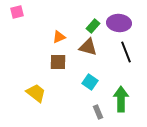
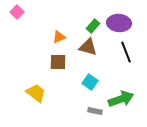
pink square: rotated 32 degrees counterclockwise
green arrow: rotated 70 degrees clockwise
gray rectangle: moved 3 px left, 1 px up; rotated 56 degrees counterclockwise
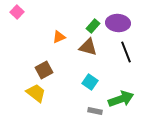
purple ellipse: moved 1 px left
brown square: moved 14 px left, 8 px down; rotated 30 degrees counterclockwise
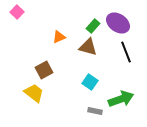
purple ellipse: rotated 30 degrees clockwise
yellow trapezoid: moved 2 px left
